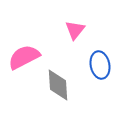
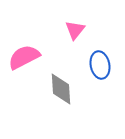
gray diamond: moved 3 px right, 4 px down
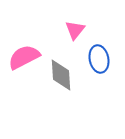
blue ellipse: moved 1 px left, 6 px up
gray diamond: moved 14 px up
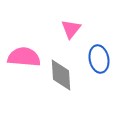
pink triangle: moved 4 px left, 1 px up
pink semicircle: rotated 32 degrees clockwise
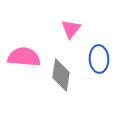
blue ellipse: rotated 8 degrees clockwise
gray diamond: rotated 12 degrees clockwise
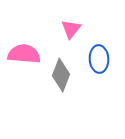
pink semicircle: moved 3 px up
gray diamond: rotated 12 degrees clockwise
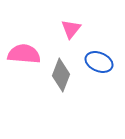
blue ellipse: moved 3 px down; rotated 64 degrees counterclockwise
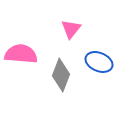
pink semicircle: moved 3 px left
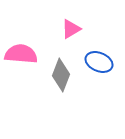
pink triangle: rotated 20 degrees clockwise
